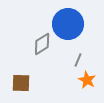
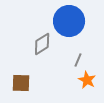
blue circle: moved 1 px right, 3 px up
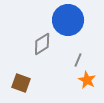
blue circle: moved 1 px left, 1 px up
brown square: rotated 18 degrees clockwise
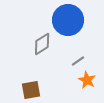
gray line: moved 1 px down; rotated 32 degrees clockwise
brown square: moved 10 px right, 7 px down; rotated 30 degrees counterclockwise
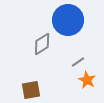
gray line: moved 1 px down
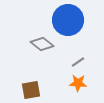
gray diamond: rotated 70 degrees clockwise
orange star: moved 9 px left, 3 px down; rotated 24 degrees counterclockwise
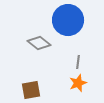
gray diamond: moved 3 px left, 1 px up
gray line: rotated 48 degrees counterclockwise
orange star: rotated 24 degrees counterclockwise
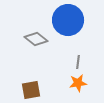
gray diamond: moved 3 px left, 4 px up
orange star: rotated 12 degrees clockwise
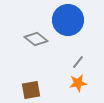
gray line: rotated 32 degrees clockwise
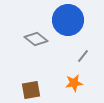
gray line: moved 5 px right, 6 px up
orange star: moved 4 px left
